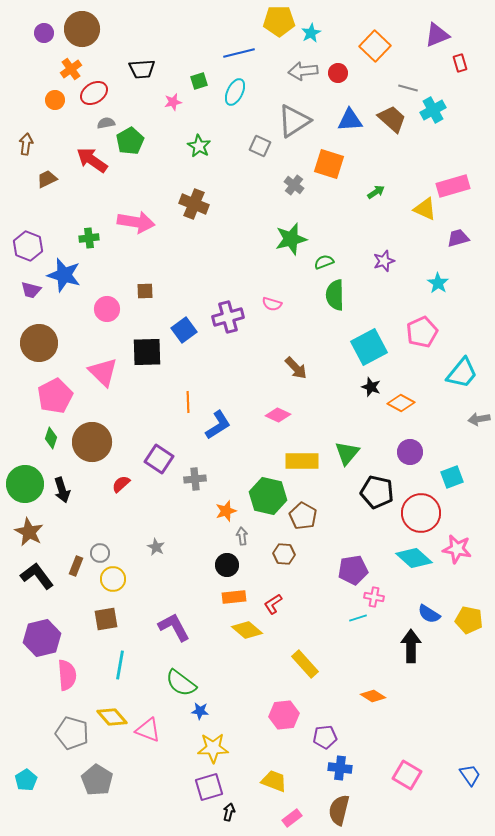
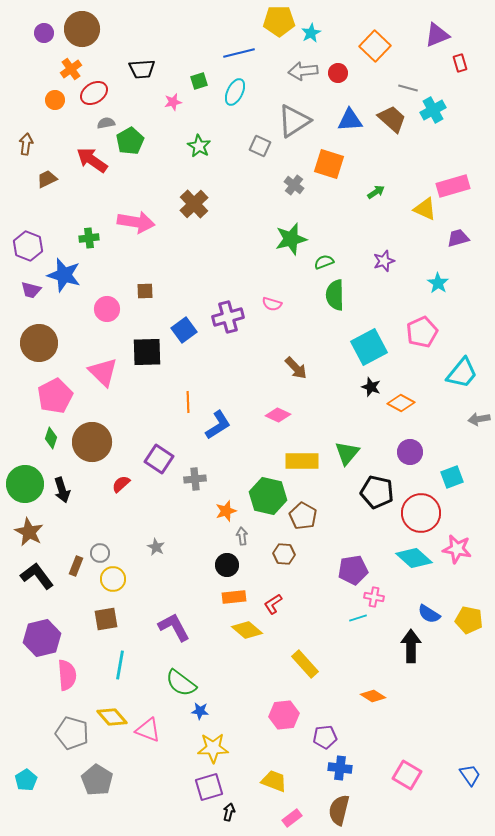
brown cross at (194, 204): rotated 24 degrees clockwise
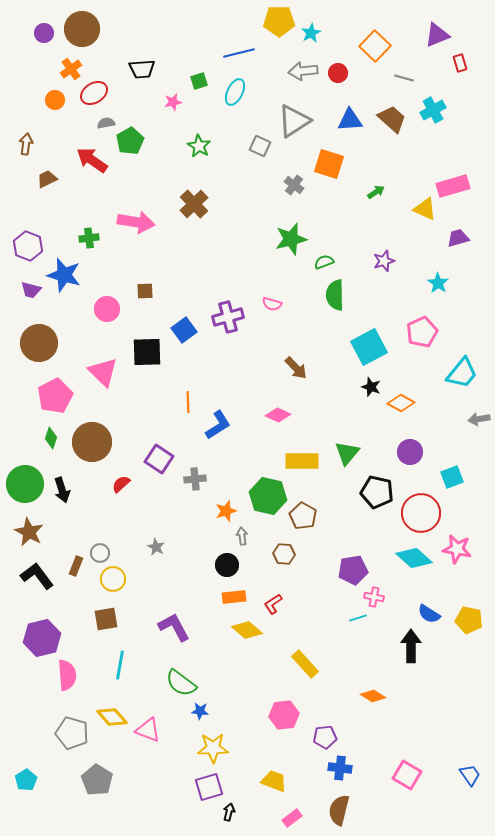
gray line at (408, 88): moved 4 px left, 10 px up
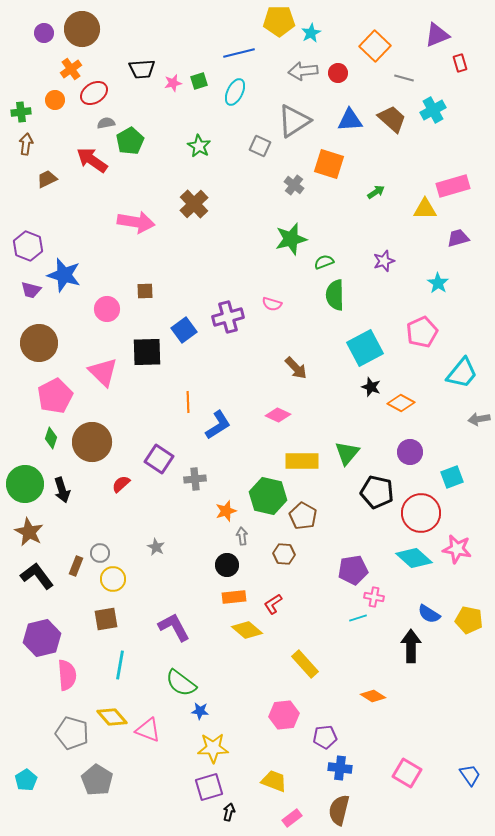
pink star at (173, 102): moved 19 px up
yellow triangle at (425, 209): rotated 25 degrees counterclockwise
green cross at (89, 238): moved 68 px left, 126 px up
cyan square at (369, 347): moved 4 px left, 1 px down
pink square at (407, 775): moved 2 px up
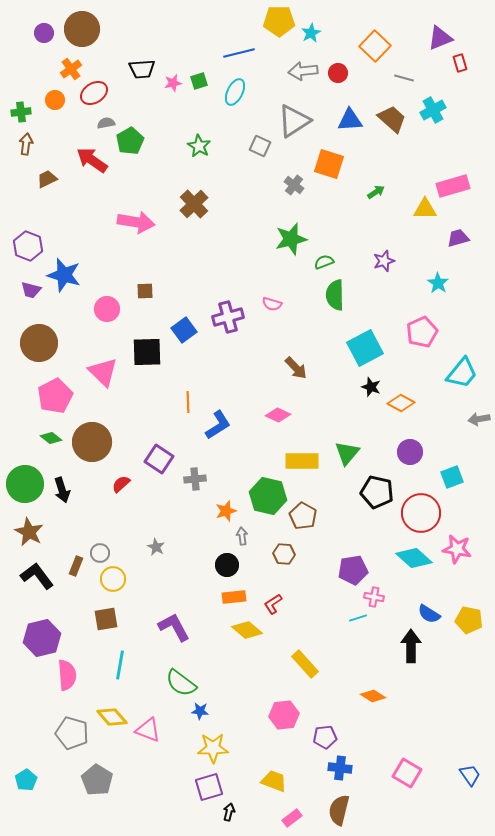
purple triangle at (437, 35): moved 3 px right, 3 px down
green diamond at (51, 438): rotated 70 degrees counterclockwise
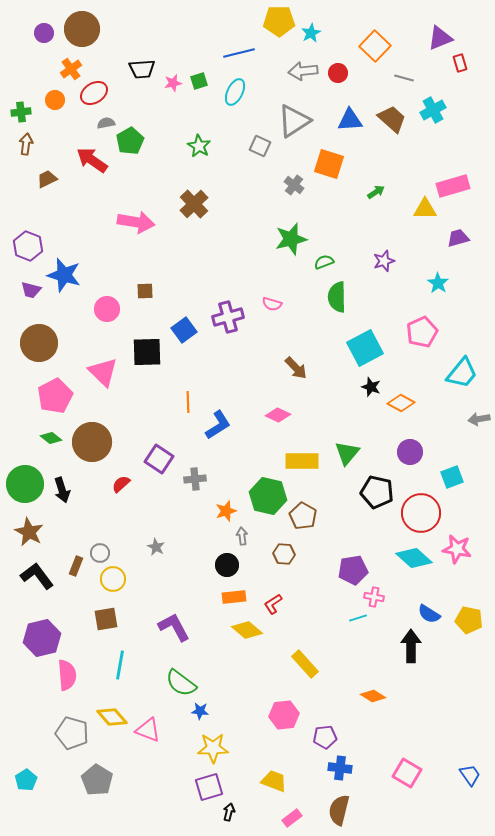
green semicircle at (335, 295): moved 2 px right, 2 px down
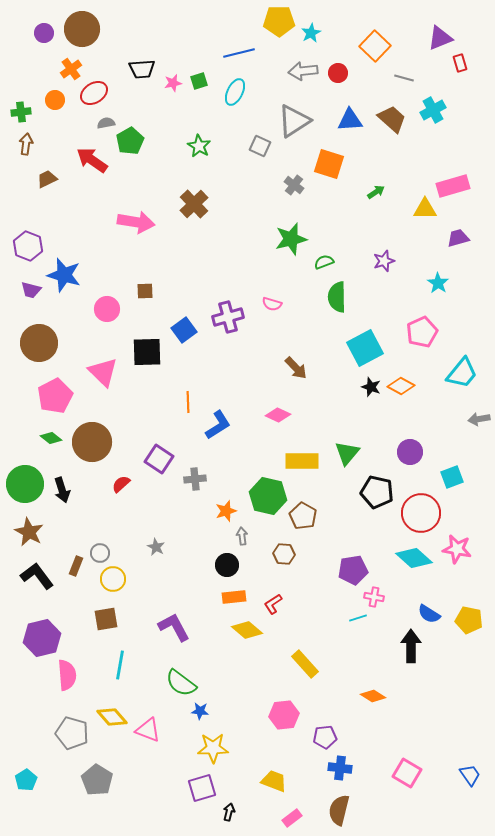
orange diamond at (401, 403): moved 17 px up
purple square at (209, 787): moved 7 px left, 1 px down
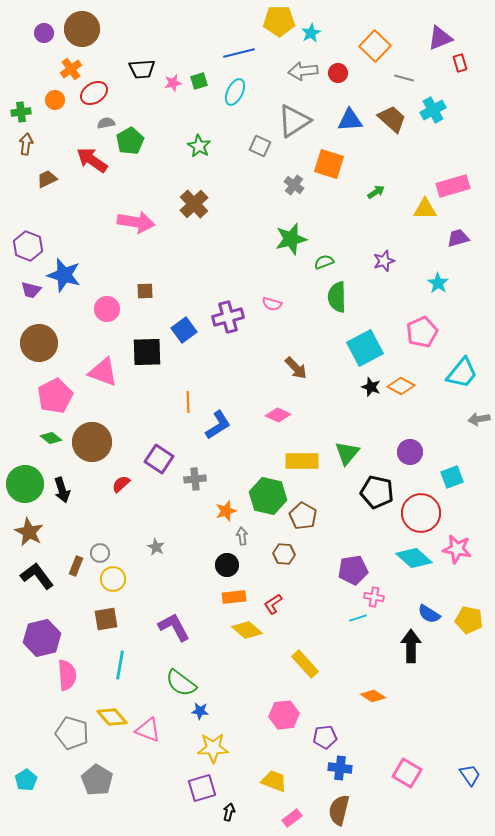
pink triangle at (103, 372): rotated 24 degrees counterclockwise
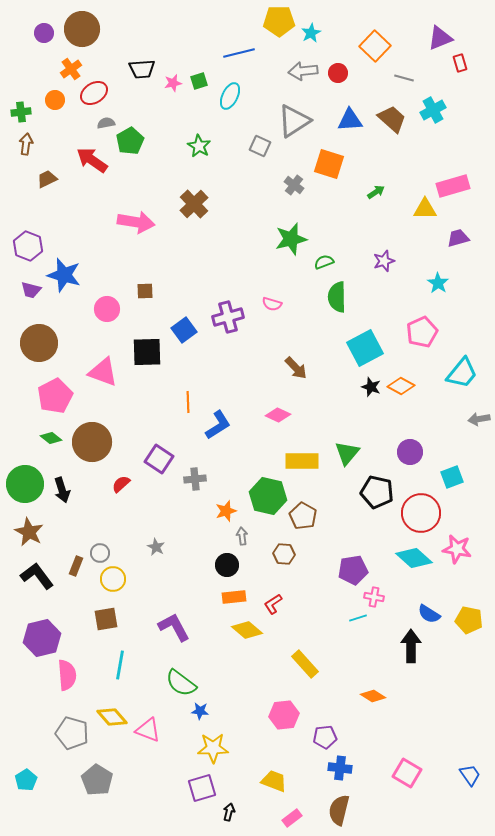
cyan ellipse at (235, 92): moved 5 px left, 4 px down
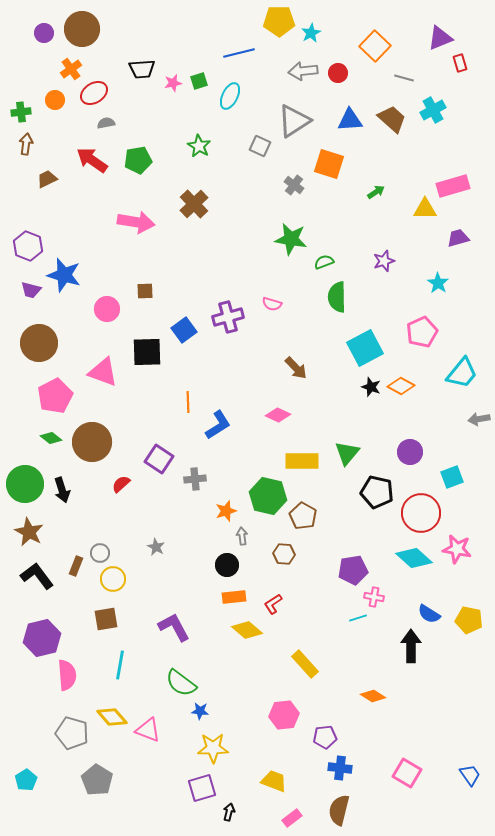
green pentagon at (130, 141): moved 8 px right, 19 px down; rotated 20 degrees clockwise
green star at (291, 239): rotated 24 degrees clockwise
